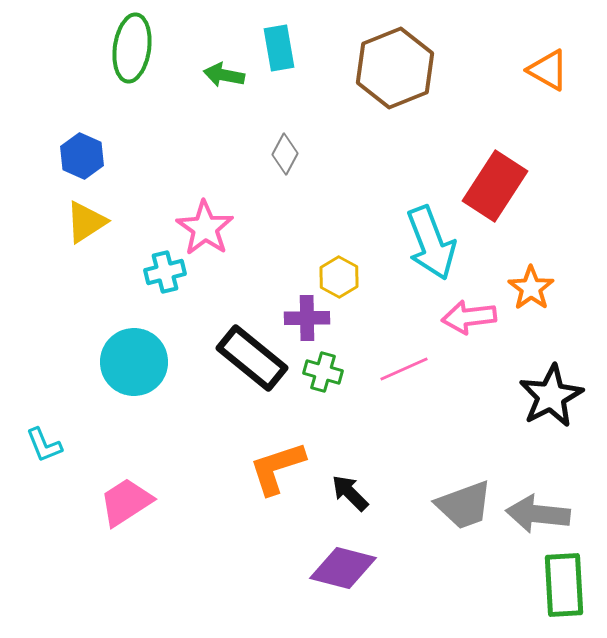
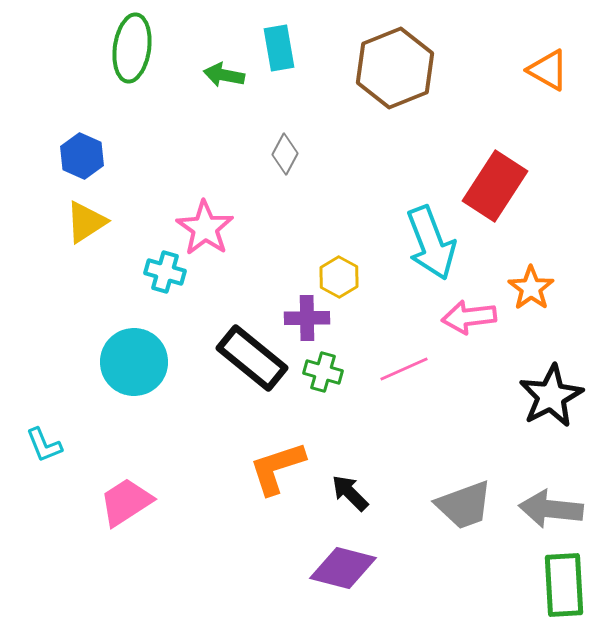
cyan cross: rotated 30 degrees clockwise
gray arrow: moved 13 px right, 5 px up
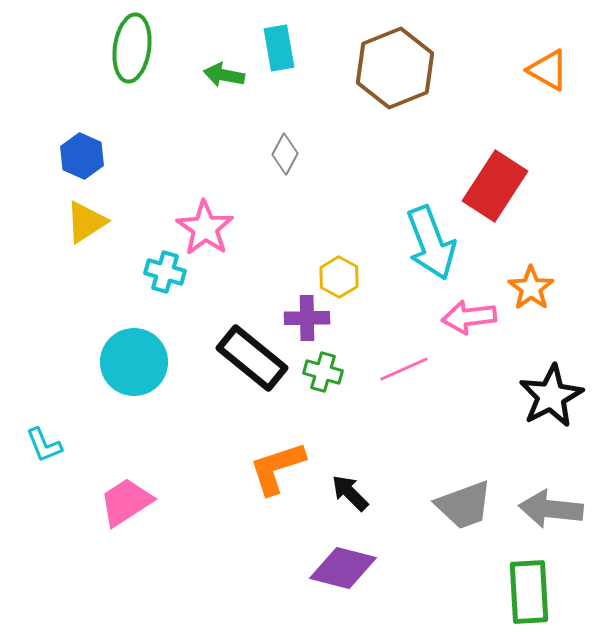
green rectangle: moved 35 px left, 7 px down
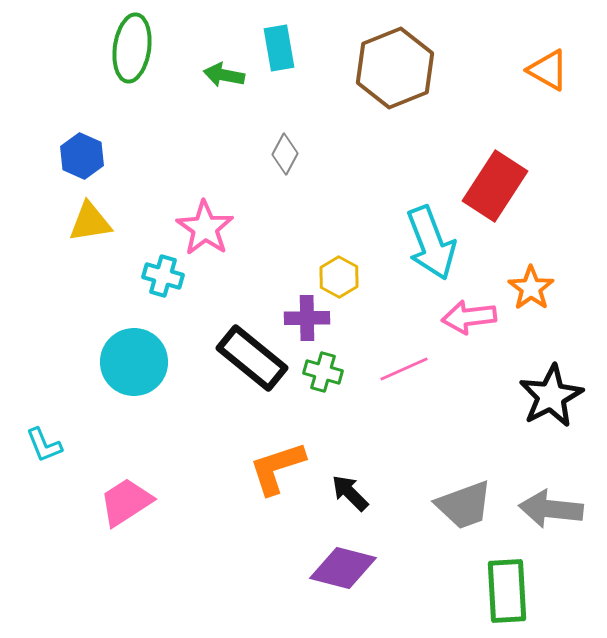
yellow triangle: moved 4 px right; rotated 24 degrees clockwise
cyan cross: moved 2 px left, 4 px down
green rectangle: moved 22 px left, 1 px up
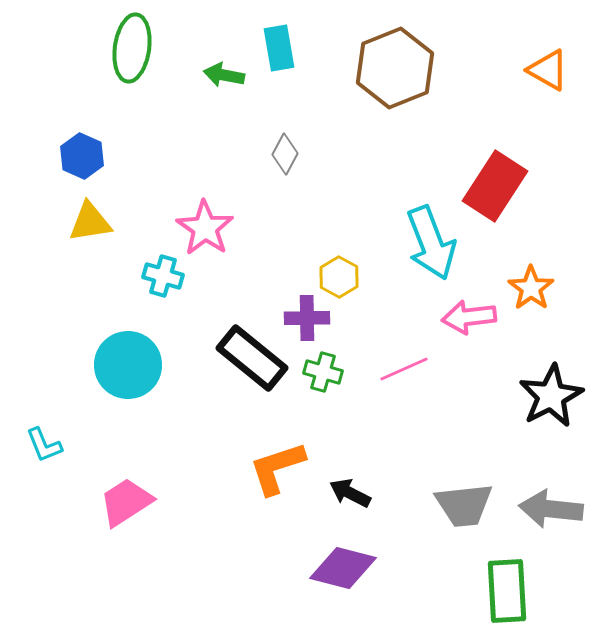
cyan circle: moved 6 px left, 3 px down
black arrow: rotated 18 degrees counterclockwise
gray trapezoid: rotated 14 degrees clockwise
